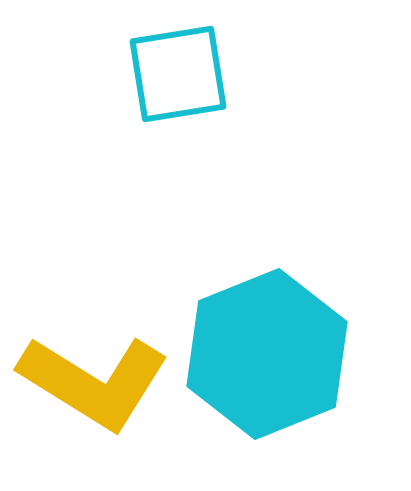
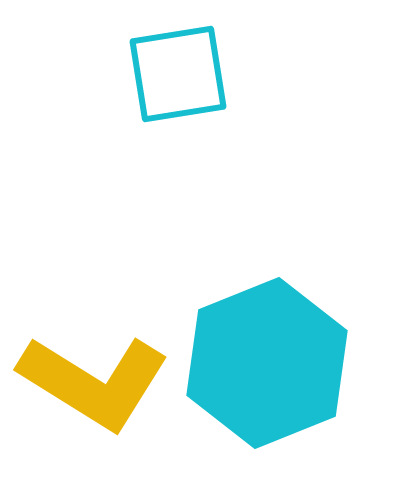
cyan hexagon: moved 9 px down
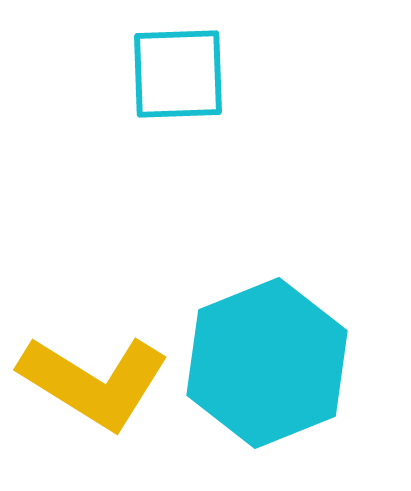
cyan square: rotated 7 degrees clockwise
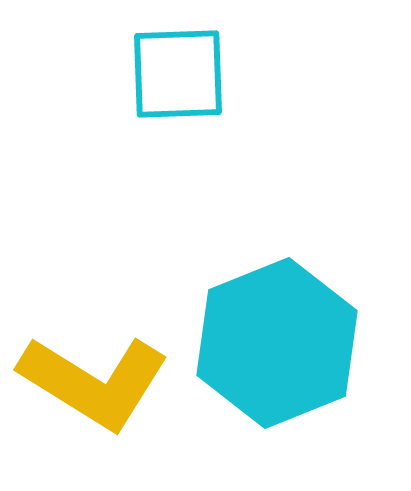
cyan hexagon: moved 10 px right, 20 px up
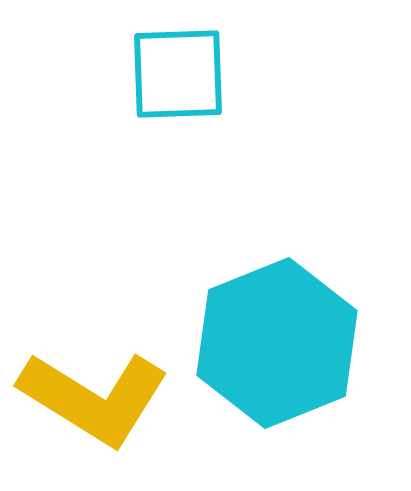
yellow L-shape: moved 16 px down
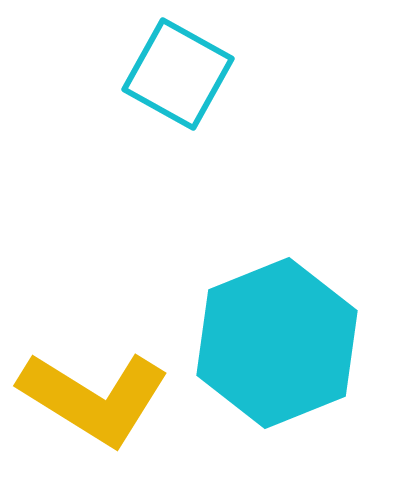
cyan square: rotated 31 degrees clockwise
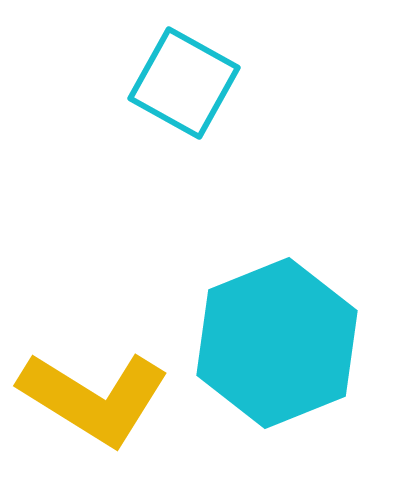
cyan square: moved 6 px right, 9 px down
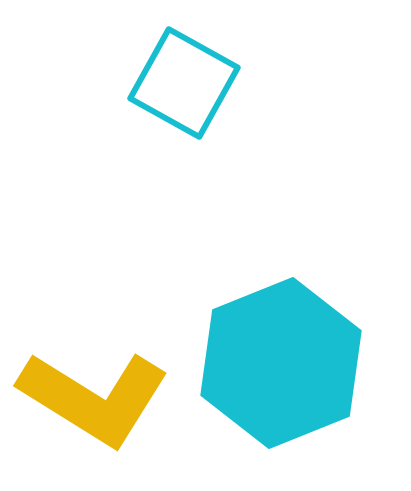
cyan hexagon: moved 4 px right, 20 px down
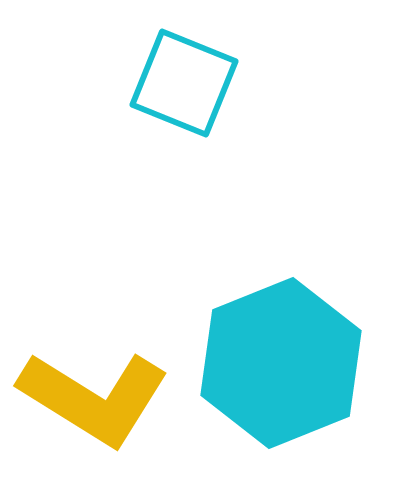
cyan square: rotated 7 degrees counterclockwise
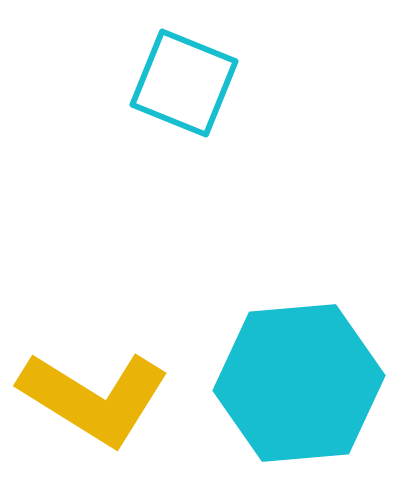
cyan hexagon: moved 18 px right, 20 px down; rotated 17 degrees clockwise
